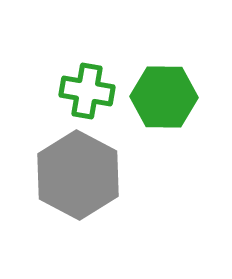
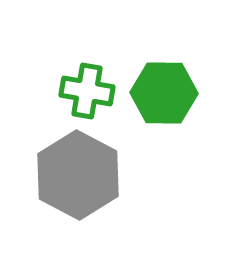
green hexagon: moved 4 px up
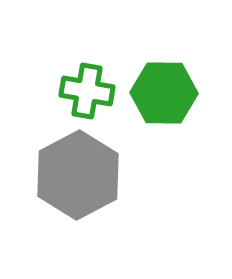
gray hexagon: rotated 4 degrees clockwise
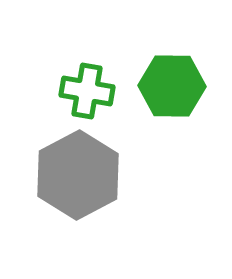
green hexagon: moved 8 px right, 7 px up
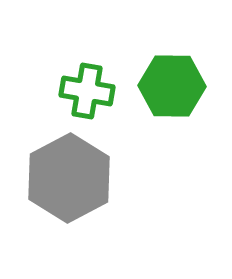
gray hexagon: moved 9 px left, 3 px down
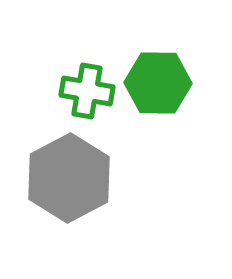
green hexagon: moved 14 px left, 3 px up
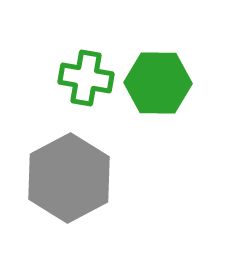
green cross: moved 1 px left, 13 px up
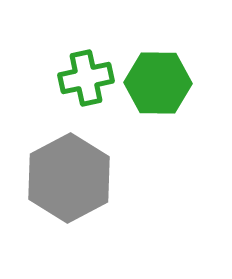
green cross: rotated 22 degrees counterclockwise
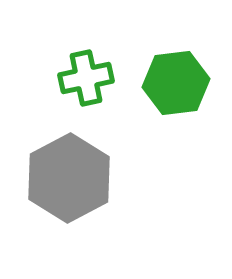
green hexagon: moved 18 px right; rotated 8 degrees counterclockwise
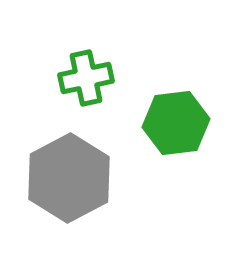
green hexagon: moved 40 px down
